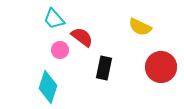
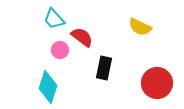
red circle: moved 4 px left, 16 px down
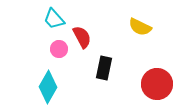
red semicircle: rotated 25 degrees clockwise
pink circle: moved 1 px left, 1 px up
red circle: moved 1 px down
cyan diamond: rotated 12 degrees clockwise
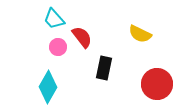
yellow semicircle: moved 7 px down
red semicircle: rotated 10 degrees counterclockwise
pink circle: moved 1 px left, 2 px up
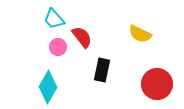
black rectangle: moved 2 px left, 2 px down
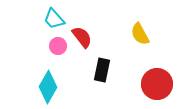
yellow semicircle: rotated 35 degrees clockwise
pink circle: moved 1 px up
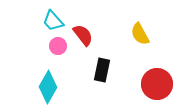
cyan trapezoid: moved 1 px left, 2 px down
red semicircle: moved 1 px right, 2 px up
